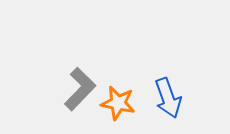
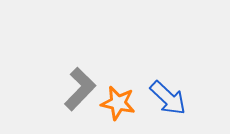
blue arrow: rotated 27 degrees counterclockwise
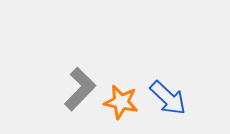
orange star: moved 3 px right, 1 px up
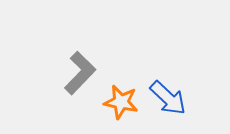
gray L-shape: moved 16 px up
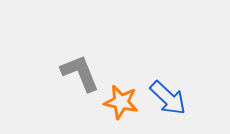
gray L-shape: rotated 66 degrees counterclockwise
